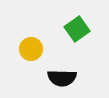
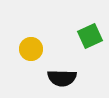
green square: moved 13 px right, 7 px down; rotated 10 degrees clockwise
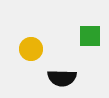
green square: rotated 25 degrees clockwise
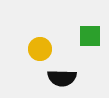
yellow circle: moved 9 px right
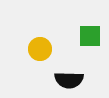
black semicircle: moved 7 px right, 2 px down
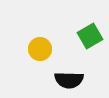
green square: rotated 30 degrees counterclockwise
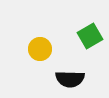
black semicircle: moved 1 px right, 1 px up
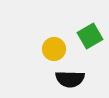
yellow circle: moved 14 px right
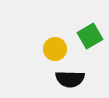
yellow circle: moved 1 px right
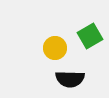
yellow circle: moved 1 px up
